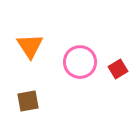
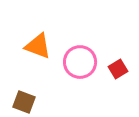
orange triangle: moved 8 px right; rotated 36 degrees counterclockwise
brown square: moved 4 px left, 1 px down; rotated 30 degrees clockwise
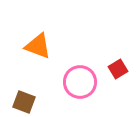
pink circle: moved 20 px down
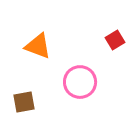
red square: moved 3 px left, 29 px up
brown square: rotated 30 degrees counterclockwise
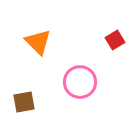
orange triangle: moved 4 px up; rotated 24 degrees clockwise
